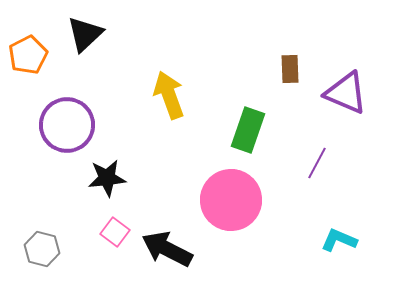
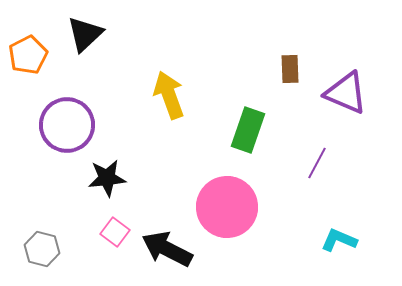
pink circle: moved 4 px left, 7 px down
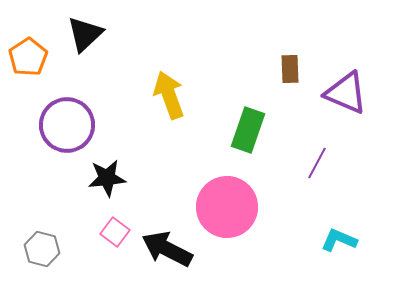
orange pentagon: moved 2 px down; rotated 6 degrees counterclockwise
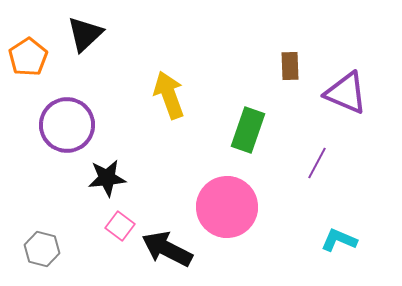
brown rectangle: moved 3 px up
pink square: moved 5 px right, 6 px up
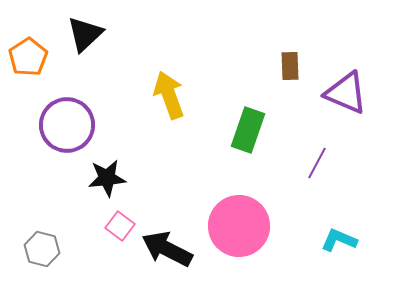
pink circle: moved 12 px right, 19 px down
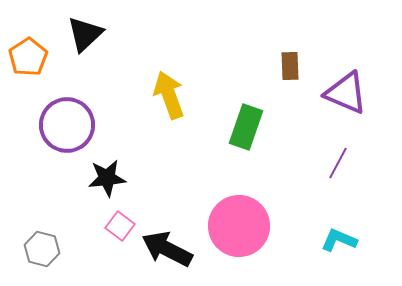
green rectangle: moved 2 px left, 3 px up
purple line: moved 21 px right
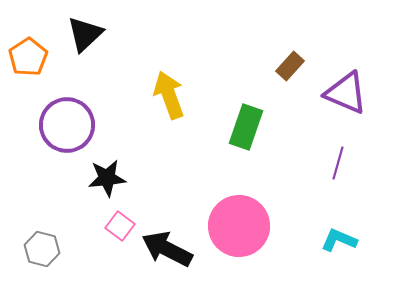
brown rectangle: rotated 44 degrees clockwise
purple line: rotated 12 degrees counterclockwise
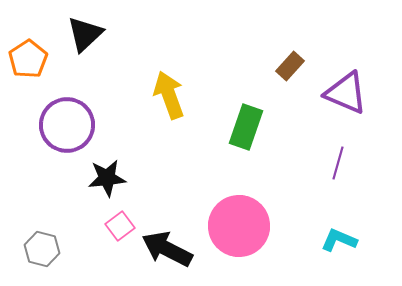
orange pentagon: moved 2 px down
pink square: rotated 16 degrees clockwise
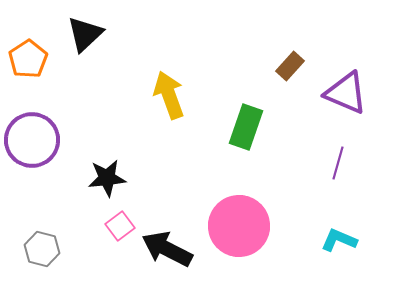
purple circle: moved 35 px left, 15 px down
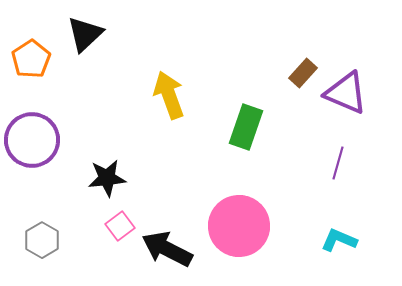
orange pentagon: moved 3 px right
brown rectangle: moved 13 px right, 7 px down
gray hexagon: moved 9 px up; rotated 16 degrees clockwise
